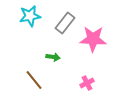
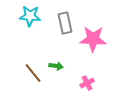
cyan star: rotated 15 degrees clockwise
gray rectangle: rotated 50 degrees counterclockwise
green arrow: moved 3 px right, 9 px down
brown line: moved 1 px left, 7 px up
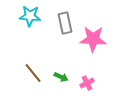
green arrow: moved 5 px right, 11 px down; rotated 16 degrees clockwise
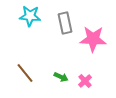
brown line: moved 8 px left
pink cross: moved 2 px left, 2 px up; rotated 16 degrees counterclockwise
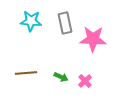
cyan star: moved 1 px right, 5 px down
brown line: moved 1 px right; rotated 55 degrees counterclockwise
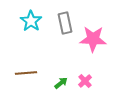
cyan star: rotated 30 degrees clockwise
green arrow: moved 6 px down; rotated 64 degrees counterclockwise
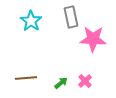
gray rectangle: moved 6 px right, 6 px up
brown line: moved 5 px down
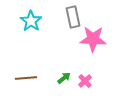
gray rectangle: moved 2 px right
green arrow: moved 3 px right, 5 px up
